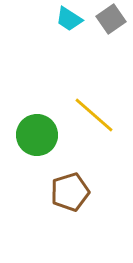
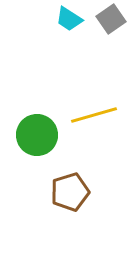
yellow line: rotated 57 degrees counterclockwise
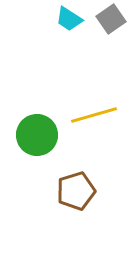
brown pentagon: moved 6 px right, 1 px up
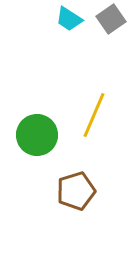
yellow line: rotated 51 degrees counterclockwise
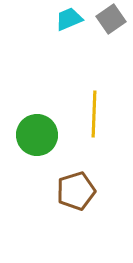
cyan trapezoid: rotated 124 degrees clockwise
yellow line: moved 1 px up; rotated 21 degrees counterclockwise
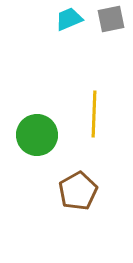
gray square: rotated 24 degrees clockwise
brown pentagon: moved 2 px right; rotated 12 degrees counterclockwise
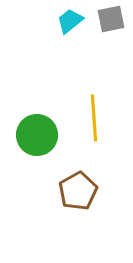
cyan trapezoid: moved 1 px right, 2 px down; rotated 16 degrees counterclockwise
yellow line: moved 4 px down; rotated 6 degrees counterclockwise
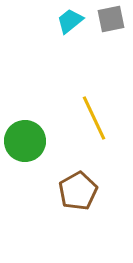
yellow line: rotated 21 degrees counterclockwise
green circle: moved 12 px left, 6 px down
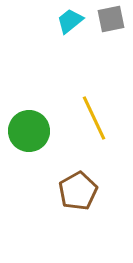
green circle: moved 4 px right, 10 px up
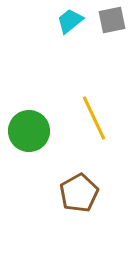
gray square: moved 1 px right, 1 px down
brown pentagon: moved 1 px right, 2 px down
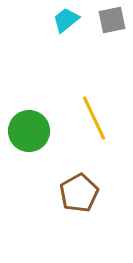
cyan trapezoid: moved 4 px left, 1 px up
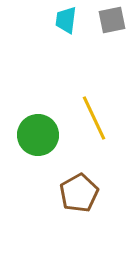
cyan trapezoid: rotated 44 degrees counterclockwise
green circle: moved 9 px right, 4 px down
